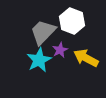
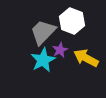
cyan star: moved 4 px right
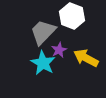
white hexagon: moved 5 px up
purple star: moved 1 px left
cyan star: moved 3 px down; rotated 15 degrees counterclockwise
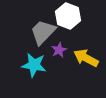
white hexagon: moved 4 px left
cyan star: moved 9 px left, 2 px down; rotated 20 degrees counterclockwise
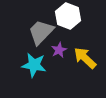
gray trapezoid: moved 2 px left
yellow arrow: moved 1 px left; rotated 15 degrees clockwise
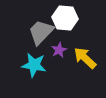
white hexagon: moved 3 px left, 2 px down; rotated 15 degrees counterclockwise
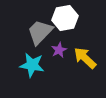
white hexagon: rotated 15 degrees counterclockwise
gray trapezoid: moved 1 px left
cyan star: moved 2 px left
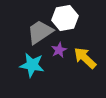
gray trapezoid: rotated 12 degrees clockwise
